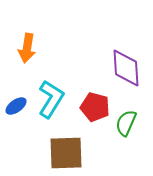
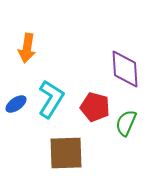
purple diamond: moved 1 px left, 1 px down
blue ellipse: moved 2 px up
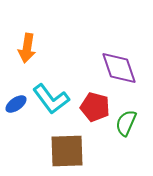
purple diamond: moved 6 px left, 1 px up; rotated 15 degrees counterclockwise
cyan L-shape: rotated 111 degrees clockwise
brown square: moved 1 px right, 2 px up
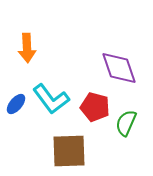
orange arrow: rotated 12 degrees counterclockwise
blue ellipse: rotated 15 degrees counterclockwise
brown square: moved 2 px right
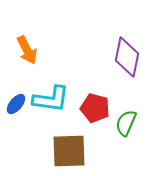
orange arrow: moved 2 px down; rotated 24 degrees counterclockwise
purple diamond: moved 8 px right, 11 px up; rotated 30 degrees clockwise
cyan L-shape: rotated 45 degrees counterclockwise
red pentagon: moved 1 px down
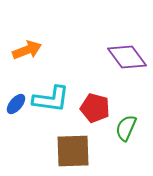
orange arrow: rotated 84 degrees counterclockwise
purple diamond: rotated 48 degrees counterclockwise
green semicircle: moved 5 px down
brown square: moved 4 px right
